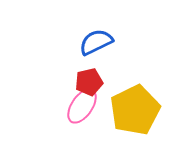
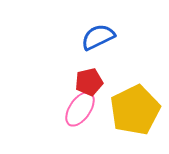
blue semicircle: moved 2 px right, 5 px up
pink ellipse: moved 2 px left, 3 px down
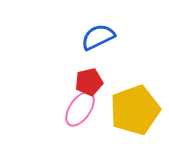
yellow pentagon: rotated 6 degrees clockwise
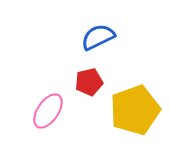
pink ellipse: moved 32 px left, 2 px down
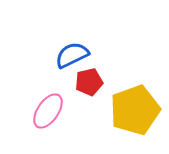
blue semicircle: moved 26 px left, 18 px down
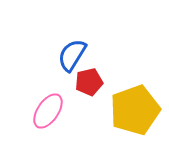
blue semicircle: rotated 32 degrees counterclockwise
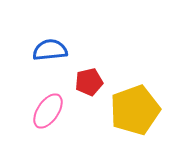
blue semicircle: moved 22 px left, 5 px up; rotated 52 degrees clockwise
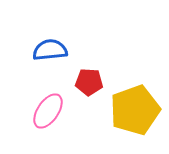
red pentagon: rotated 16 degrees clockwise
